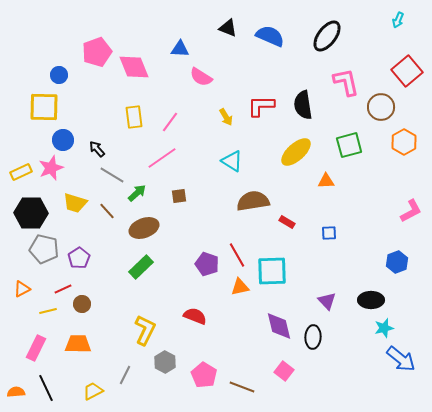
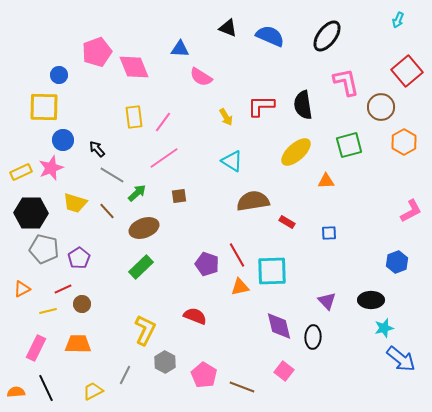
pink line at (170, 122): moved 7 px left
pink line at (162, 158): moved 2 px right
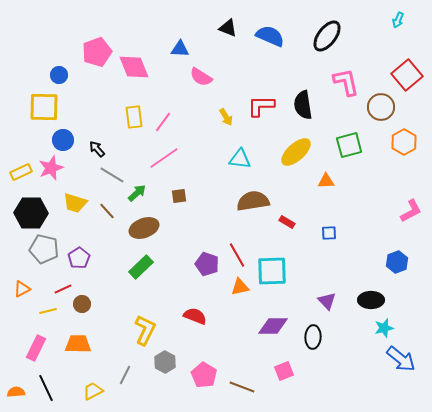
red square at (407, 71): moved 4 px down
cyan triangle at (232, 161): moved 8 px right, 2 px up; rotated 25 degrees counterclockwise
purple diamond at (279, 326): moved 6 px left; rotated 76 degrees counterclockwise
pink square at (284, 371): rotated 30 degrees clockwise
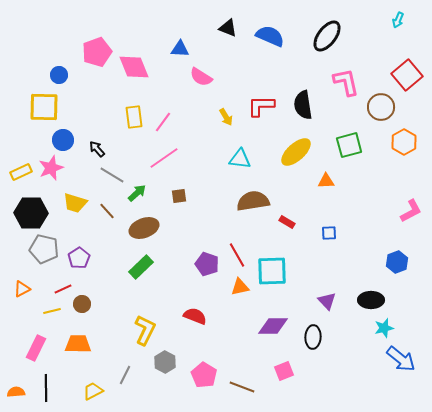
yellow line at (48, 311): moved 4 px right
black line at (46, 388): rotated 24 degrees clockwise
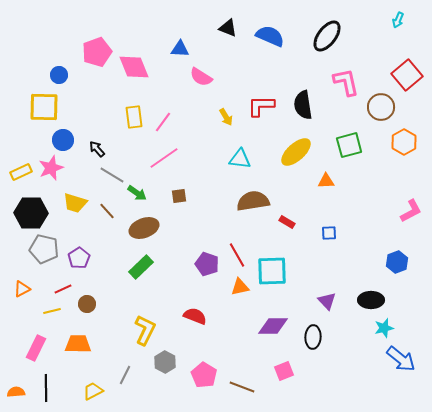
green arrow at (137, 193): rotated 78 degrees clockwise
brown circle at (82, 304): moved 5 px right
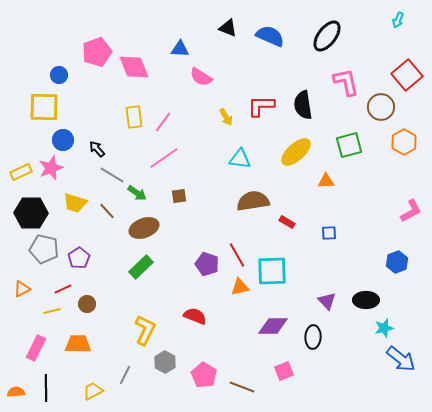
black ellipse at (371, 300): moved 5 px left
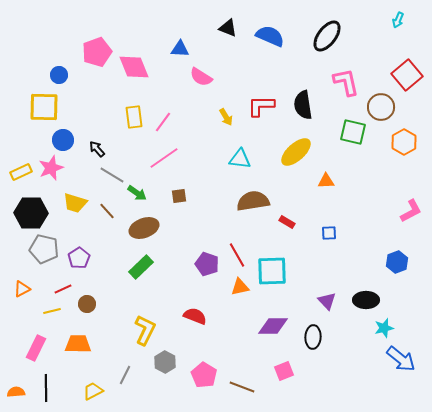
green square at (349, 145): moved 4 px right, 13 px up; rotated 28 degrees clockwise
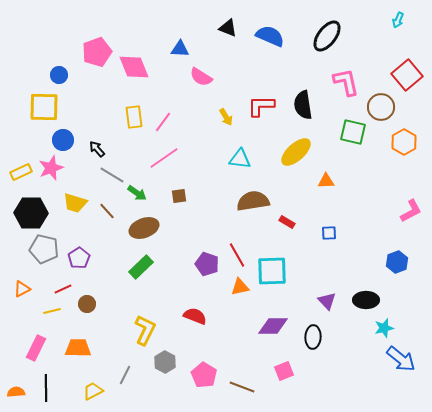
orange trapezoid at (78, 344): moved 4 px down
